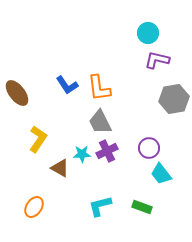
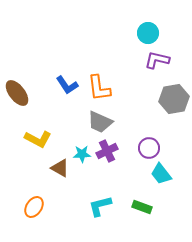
gray trapezoid: rotated 40 degrees counterclockwise
yellow L-shape: rotated 84 degrees clockwise
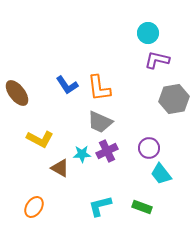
yellow L-shape: moved 2 px right
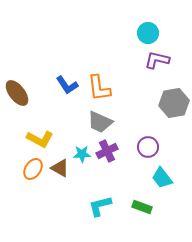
gray hexagon: moved 4 px down
purple circle: moved 1 px left, 1 px up
cyan trapezoid: moved 1 px right, 4 px down
orange ellipse: moved 1 px left, 38 px up
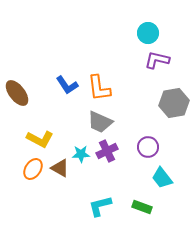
cyan star: moved 1 px left
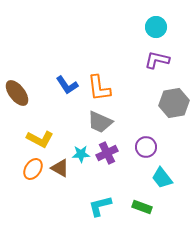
cyan circle: moved 8 px right, 6 px up
purple circle: moved 2 px left
purple cross: moved 2 px down
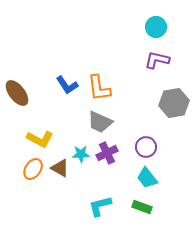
cyan trapezoid: moved 15 px left
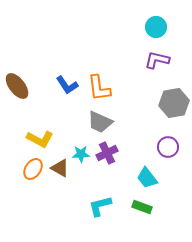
brown ellipse: moved 7 px up
purple circle: moved 22 px right
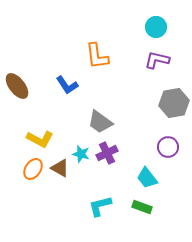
orange L-shape: moved 2 px left, 32 px up
gray trapezoid: rotated 12 degrees clockwise
cyan star: rotated 18 degrees clockwise
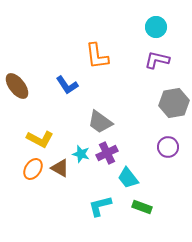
cyan trapezoid: moved 19 px left
